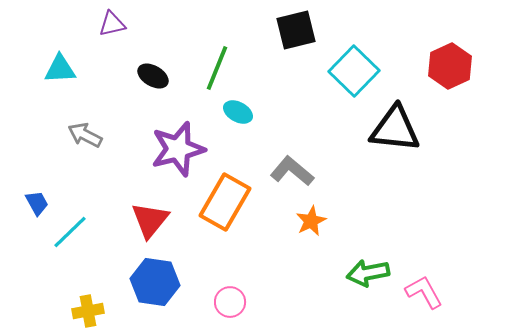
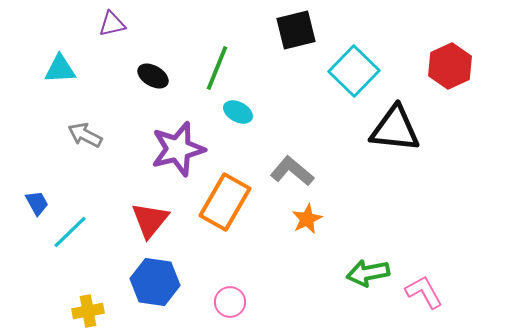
orange star: moved 4 px left, 2 px up
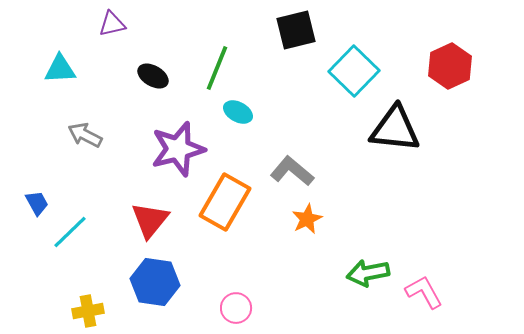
pink circle: moved 6 px right, 6 px down
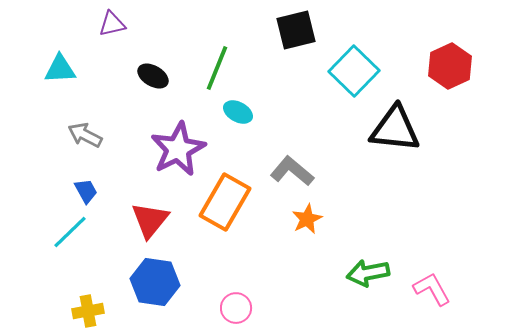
purple star: rotated 12 degrees counterclockwise
blue trapezoid: moved 49 px right, 12 px up
pink L-shape: moved 8 px right, 3 px up
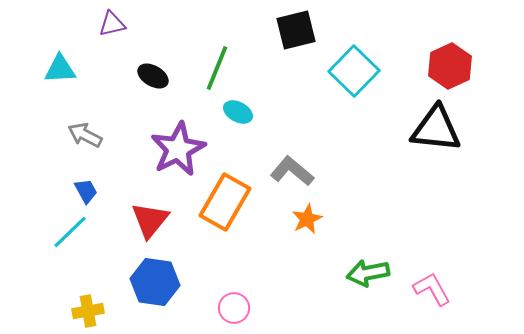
black triangle: moved 41 px right
pink circle: moved 2 px left
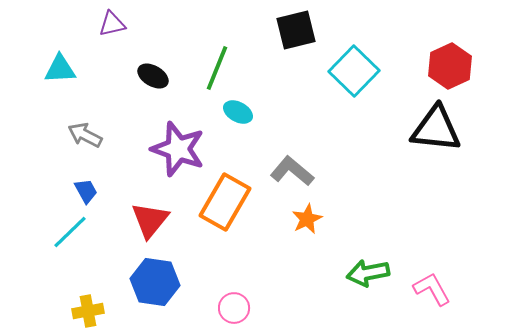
purple star: rotated 26 degrees counterclockwise
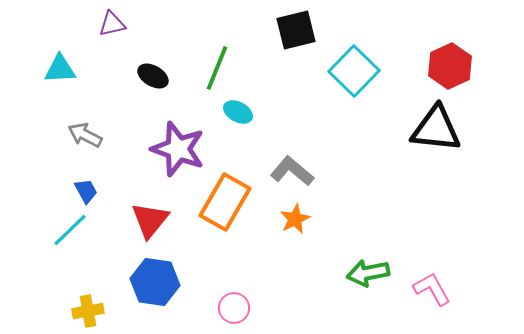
orange star: moved 12 px left
cyan line: moved 2 px up
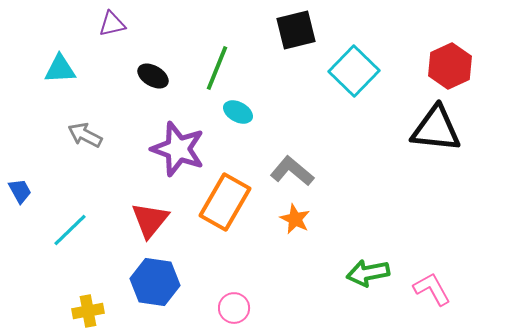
blue trapezoid: moved 66 px left
orange star: rotated 20 degrees counterclockwise
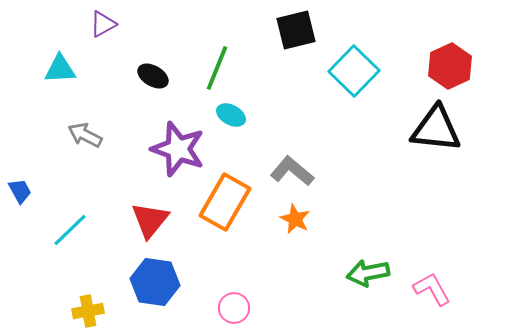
purple triangle: moved 9 px left; rotated 16 degrees counterclockwise
cyan ellipse: moved 7 px left, 3 px down
